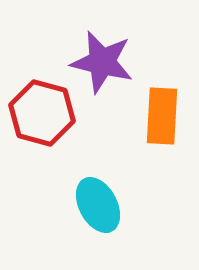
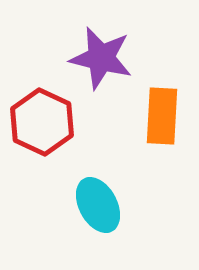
purple star: moved 1 px left, 4 px up
red hexagon: moved 9 px down; rotated 10 degrees clockwise
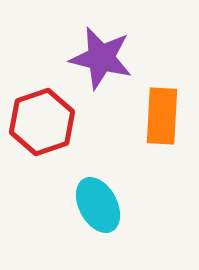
red hexagon: rotated 16 degrees clockwise
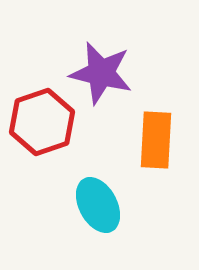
purple star: moved 15 px down
orange rectangle: moved 6 px left, 24 px down
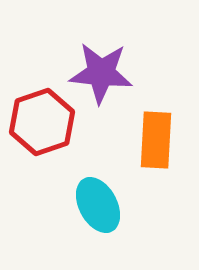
purple star: rotated 8 degrees counterclockwise
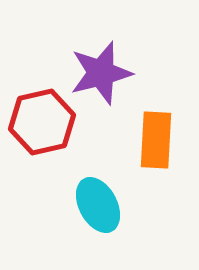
purple star: rotated 20 degrees counterclockwise
red hexagon: rotated 6 degrees clockwise
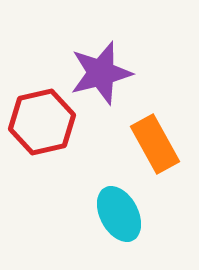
orange rectangle: moved 1 px left, 4 px down; rotated 32 degrees counterclockwise
cyan ellipse: moved 21 px right, 9 px down
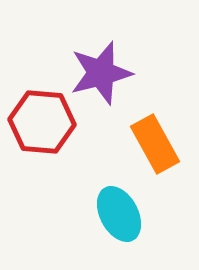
red hexagon: rotated 18 degrees clockwise
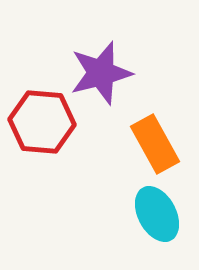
cyan ellipse: moved 38 px right
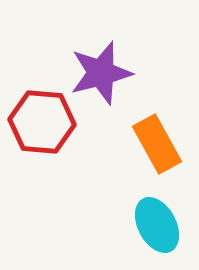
orange rectangle: moved 2 px right
cyan ellipse: moved 11 px down
